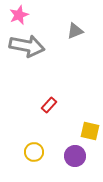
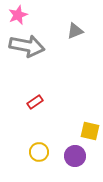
pink star: moved 1 px left
red rectangle: moved 14 px left, 3 px up; rotated 14 degrees clockwise
yellow circle: moved 5 px right
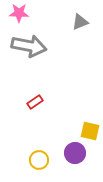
pink star: moved 1 px right, 2 px up; rotated 24 degrees clockwise
gray triangle: moved 5 px right, 9 px up
gray arrow: moved 2 px right
yellow circle: moved 8 px down
purple circle: moved 3 px up
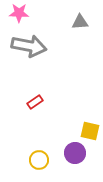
gray triangle: rotated 18 degrees clockwise
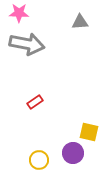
gray arrow: moved 2 px left, 2 px up
yellow square: moved 1 px left, 1 px down
purple circle: moved 2 px left
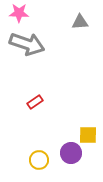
gray arrow: rotated 8 degrees clockwise
yellow square: moved 1 px left, 3 px down; rotated 12 degrees counterclockwise
purple circle: moved 2 px left
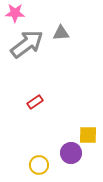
pink star: moved 4 px left
gray triangle: moved 19 px left, 11 px down
gray arrow: rotated 56 degrees counterclockwise
yellow circle: moved 5 px down
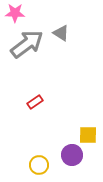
gray triangle: rotated 36 degrees clockwise
purple circle: moved 1 px right, 2 px down
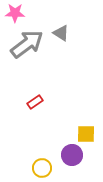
yellow square: moved 2 px left, 1 px up
yellow circle: moved 3 px right, 3 px down
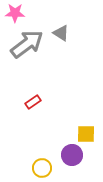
red rectangle: moved 2 px left
